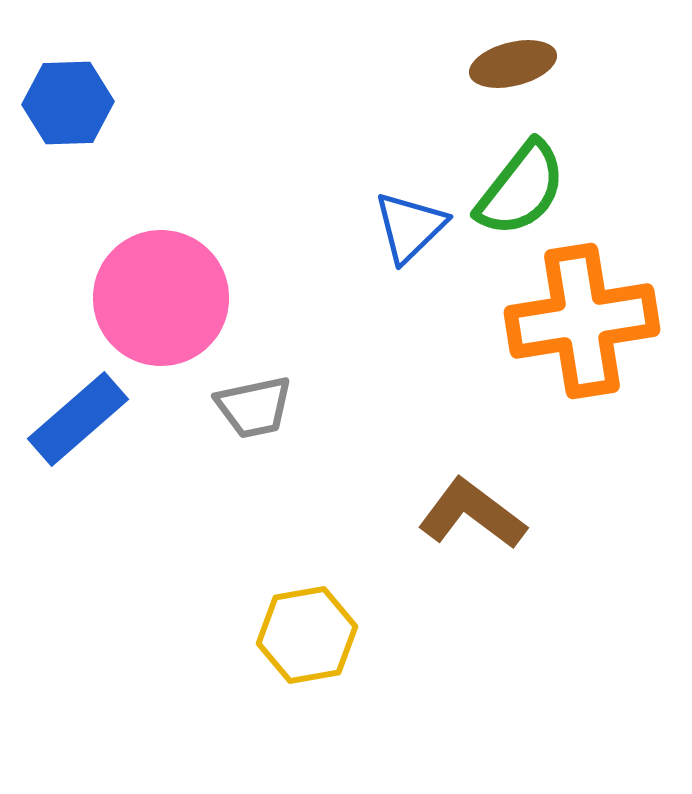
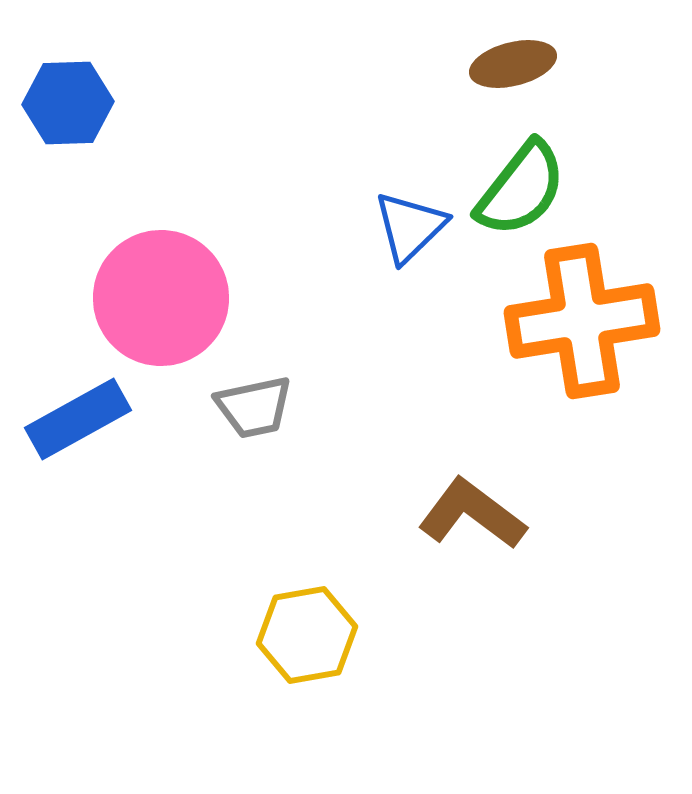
blue rectangle: rotated 12 degrees clockwise
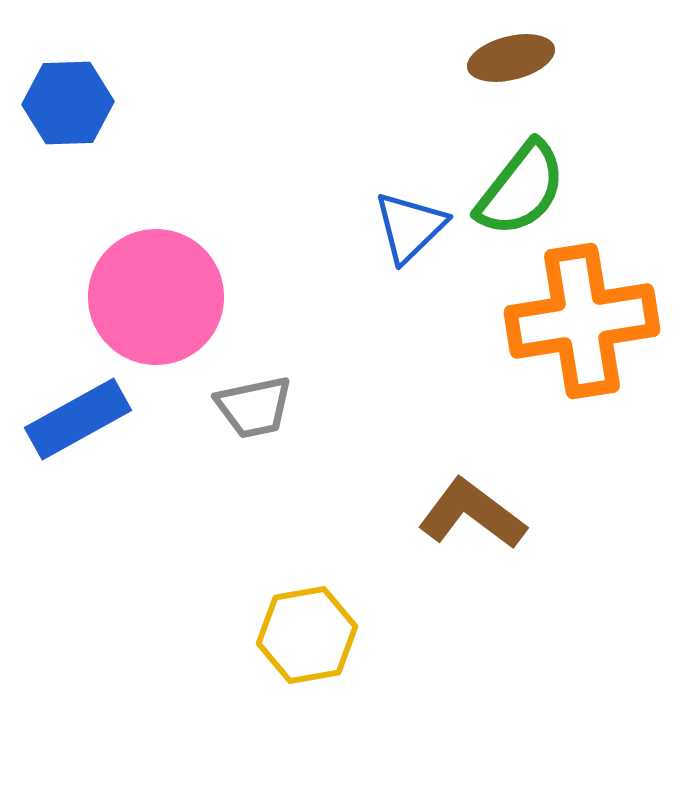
brown ellipse: moved 2 px left, 6 px up
pink circle: moved 5 px left, 1 px up
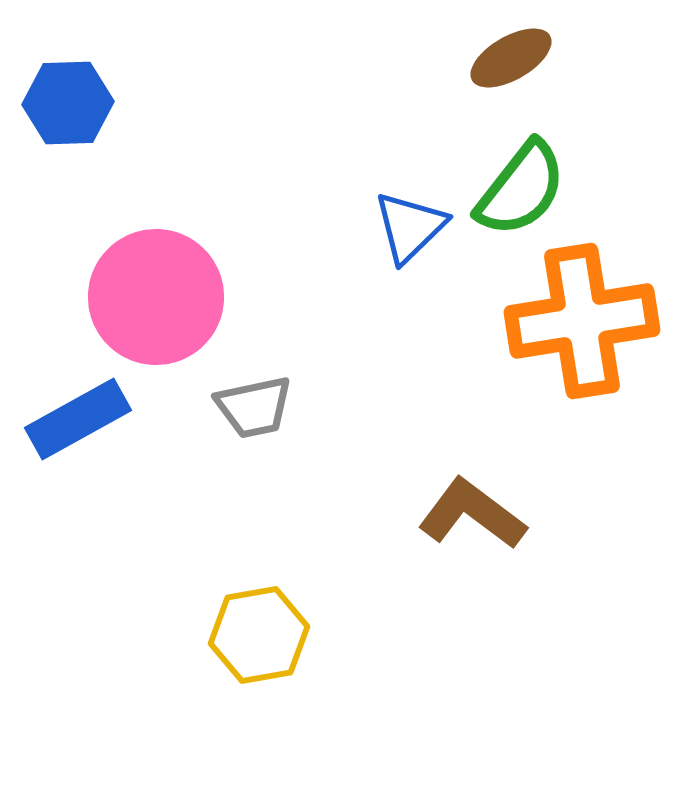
brown ellipse: rotated 16 degrees counterclockwise
yellow hexagon: moved 48 px left
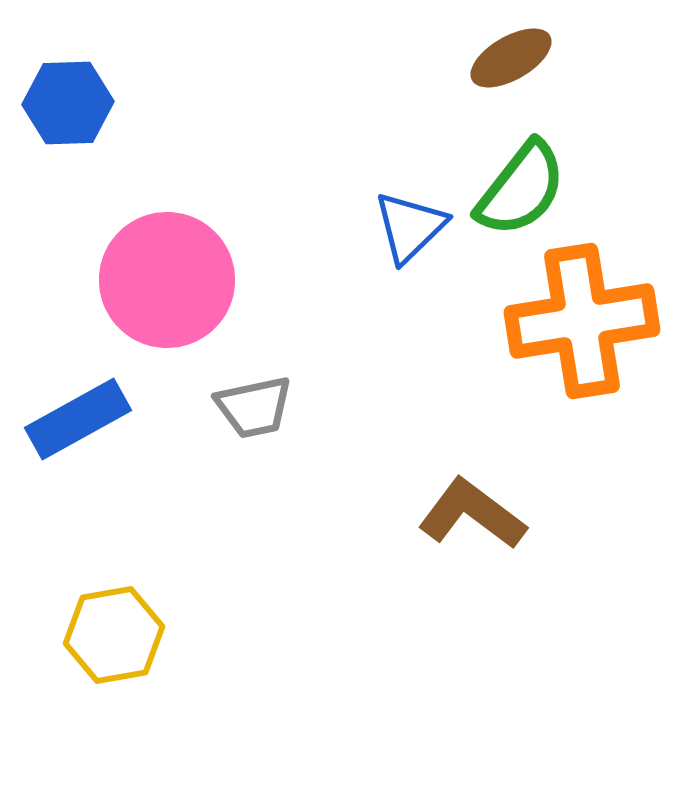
pink circle: moved 11 px right, 17 px up
yellow hexagon: moved 145 px left
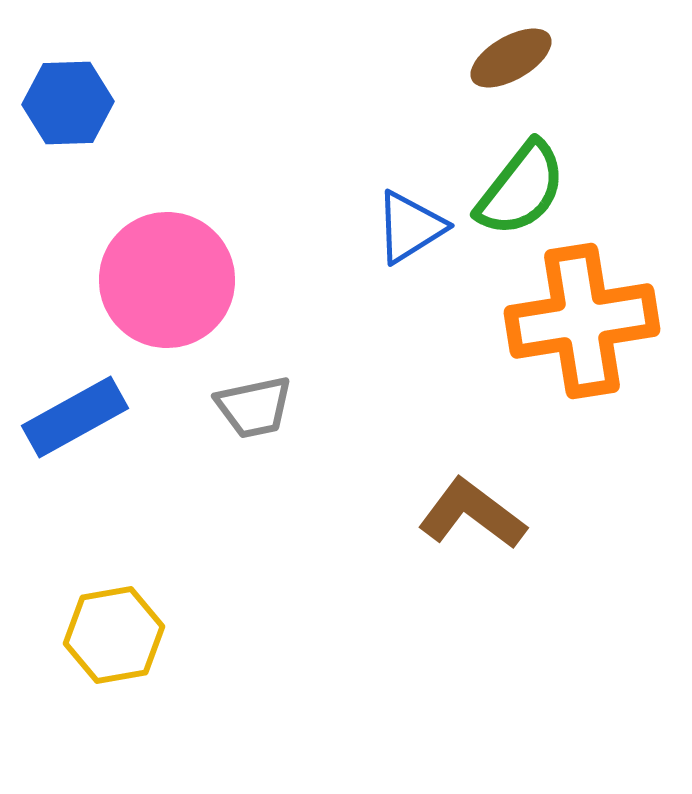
blue triangle: rotated 12 degrees clockwise
blue rectangle: moved 3 px left, 2 px up
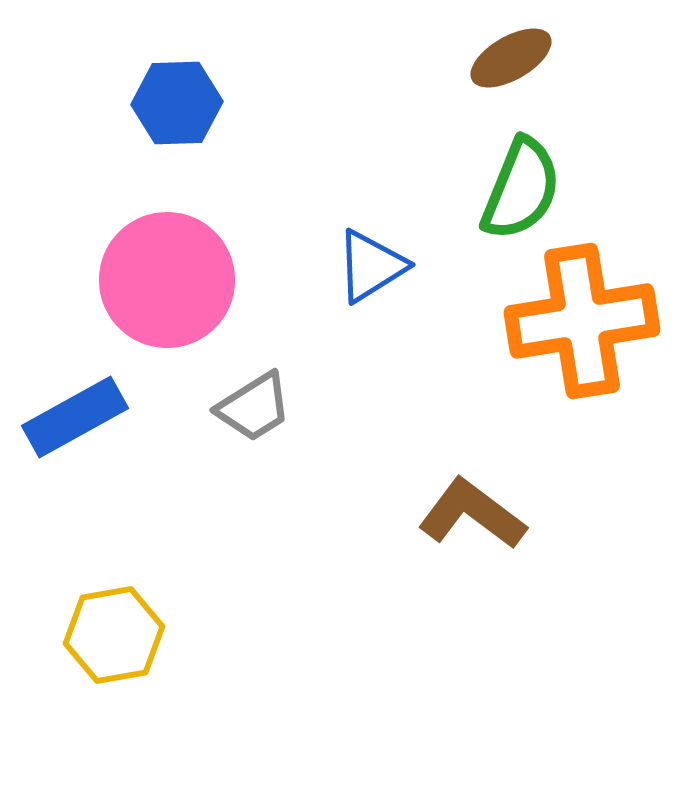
blue hexagon: moved 109 px right
green semicircle: rotated 16 degrees counterclockwise
blue triangle: moved 39 px left, 39 px down
gray trapezoid: rotated 20 degrees counterclockwise
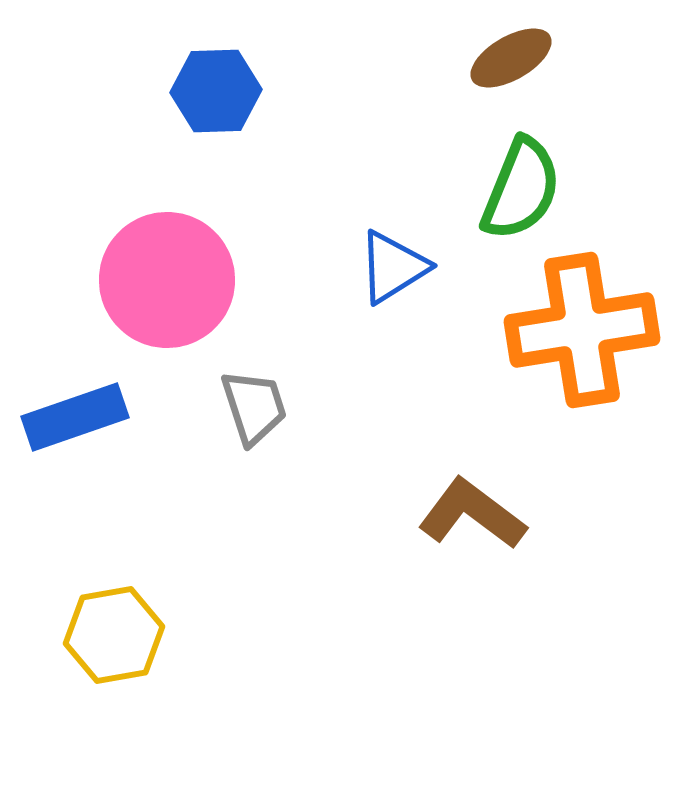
blue hexagon: moved 39 px right, 12 px up
blue triangle: moved 22 px right, 1 px down
orange cross: moved 9 px down
gray trapezoid: rotated 76 degrees counterclockwise
blue rectangle: rotated 10 degrees clockwise
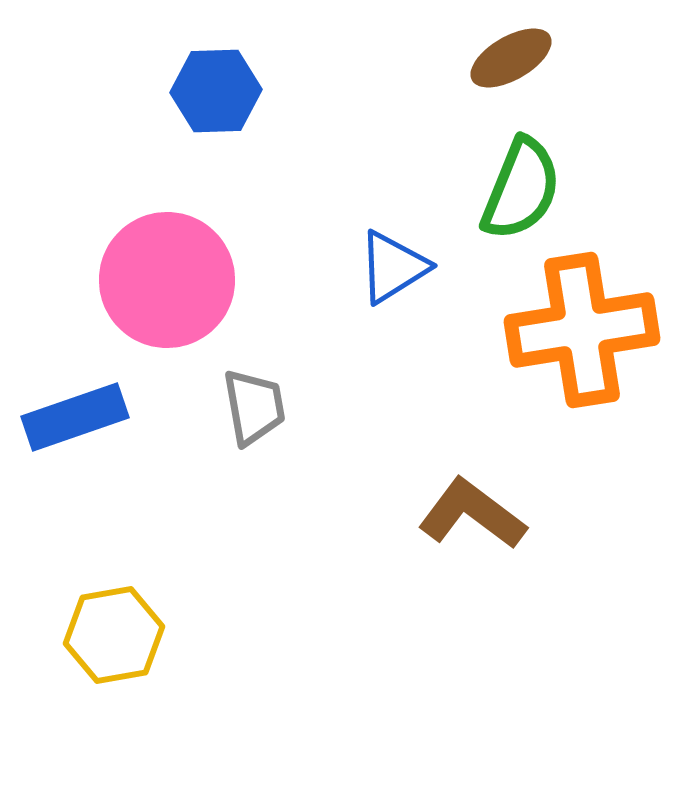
gray trapezoid: rotated 8 degrees clockwise
